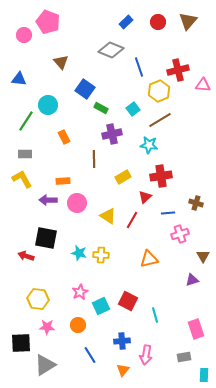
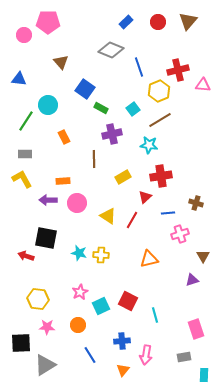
pink pentagon at (48, 22): rotated 20 degrees counterclockwise
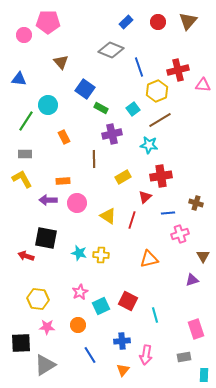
yellow hexagon at (159, 91): moved 2 px left
red line at (132, 220): rotated 12 degrees counterclockwise
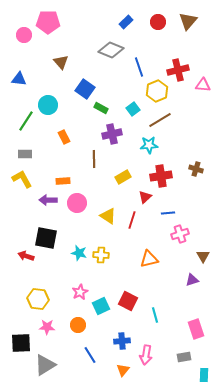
cyan star at (149, 145): rotated 12 degrees counterclockwise
brown cross at (196, 203): moved 34 px up
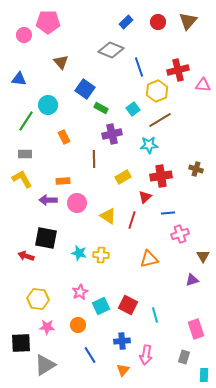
red square at (128, 301): moved 4 px down
gray rectangle at (184, 357): rotated 64 degrees counterclockwise
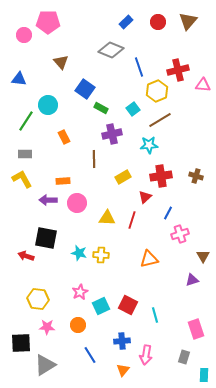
brown cross at (196, 169): moved 7 px down
blue line at (168, 213): rotated 56 degrees counterclockwise
yellow triangle at (108, 216): moved 1 px left, 2 px down; rotated 30 degrees counterclockwise
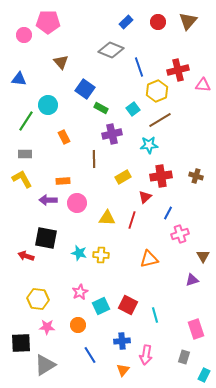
cyan rectangle at (204, 375): rotated 24 degrees clockwise
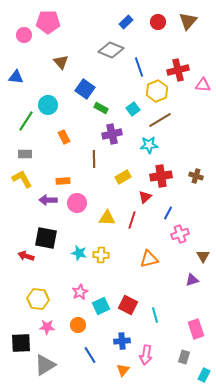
blue triangle at (19, 79): moved 3 px left, 2 px up
